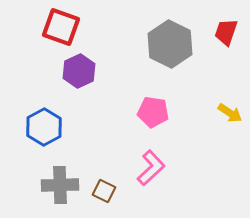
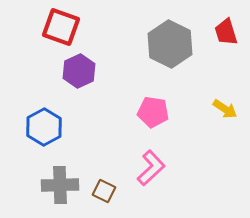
red trapezoid: rotated 36 degrees counterclockwise
yellow arrow: moved 5 px left, 4 px up
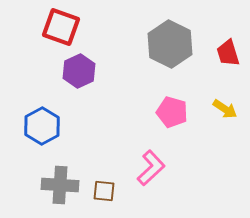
red trapezoid: moved 2 px right, 21 px down
pink pentagon: moved 19 px right; rotated 8 degrees clockwise
blue hexagon: moved 2 px left, 1 px up
gray cross: rotated 6 degrees clockwise
brown square: rotated 20 degrees counterclockwise
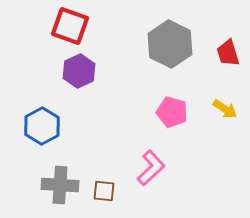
red square: moved 9 px right, 1 px up
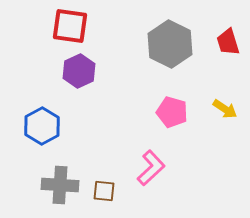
red square: rotated 12 degrees counterclockwise
red trapezoid: moved 11 px up
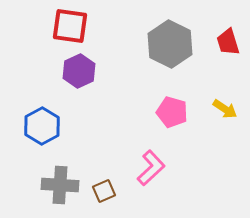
brown square: rotated 30 degrees counterclockwise
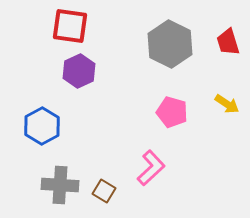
yellow arrow: moved 2 px right, 5 px up
brown square: rotated 35 degrees counterclockwise
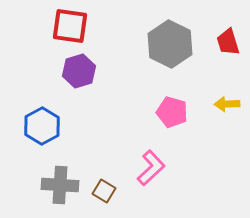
purple hexagon: rotated 8 degrees clockwise
yellow arrow: rotated 145 degrees clockwise
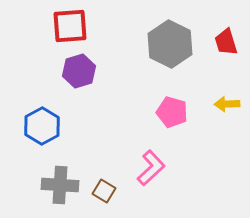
red square: rotated 12 degrees counterclockwise
red trapezoid: moved 2 px left
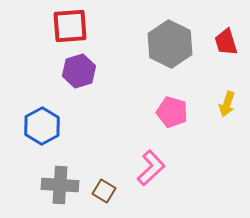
yellow arrow: rotated 70 degrees counterclockwise
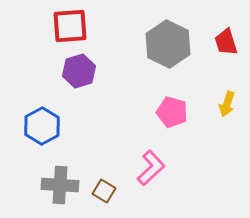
gray hexagon: moved 2 px left
